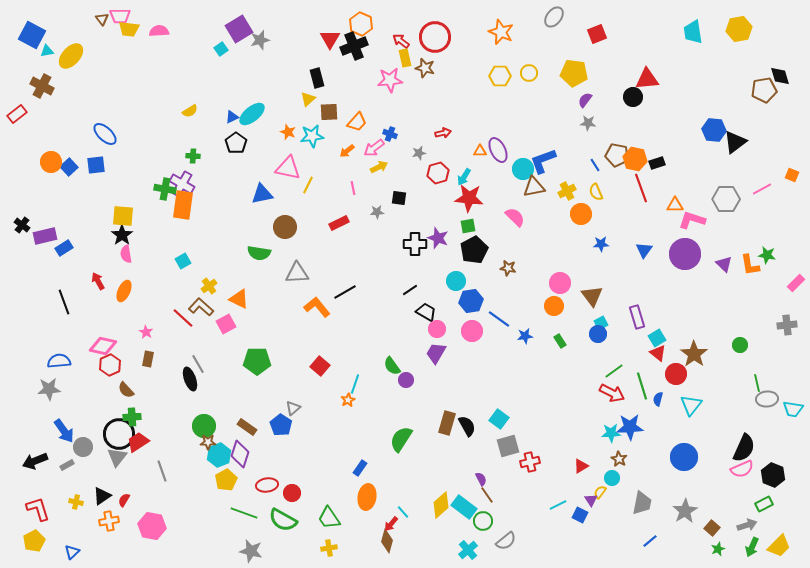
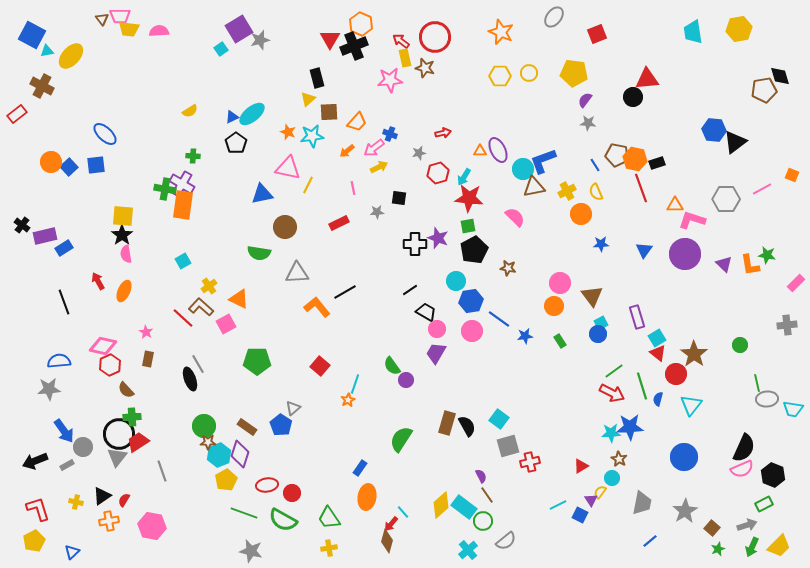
purple semicircle at (481, 479): moved 3 px up
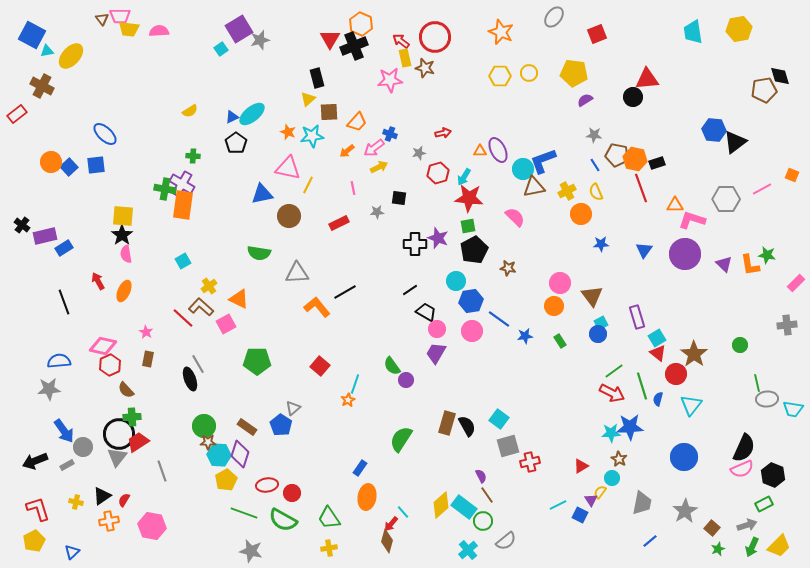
purple semicircle at (585, 100): rotated 21 degrees clockwise
gray star at (588, 123): moved 6 px right, 12 px down
brown circle at (285, 227): moved 4 px right, 11 px up
cyan hexagon at (219, 455): rotated 25 degrees clockwise
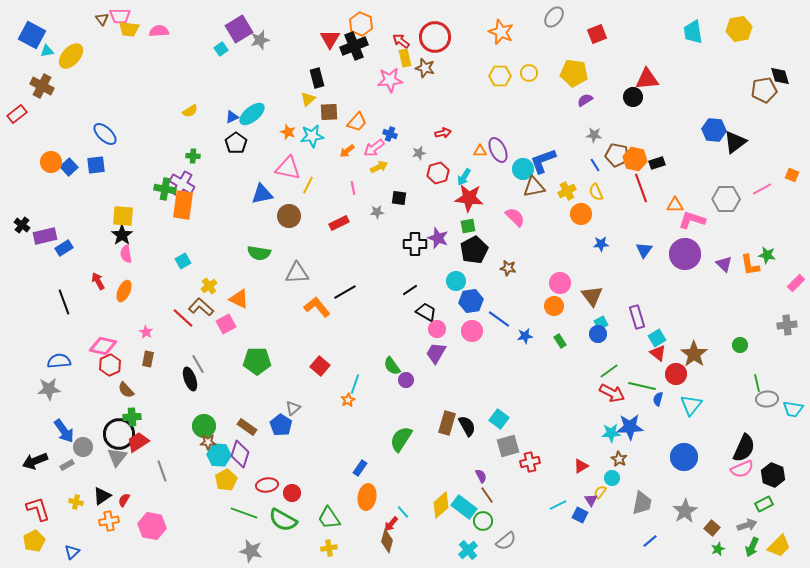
green line at (614, 371): moved 5 px left
green line at (642, 386): rotated 60 degrees counterclockwise
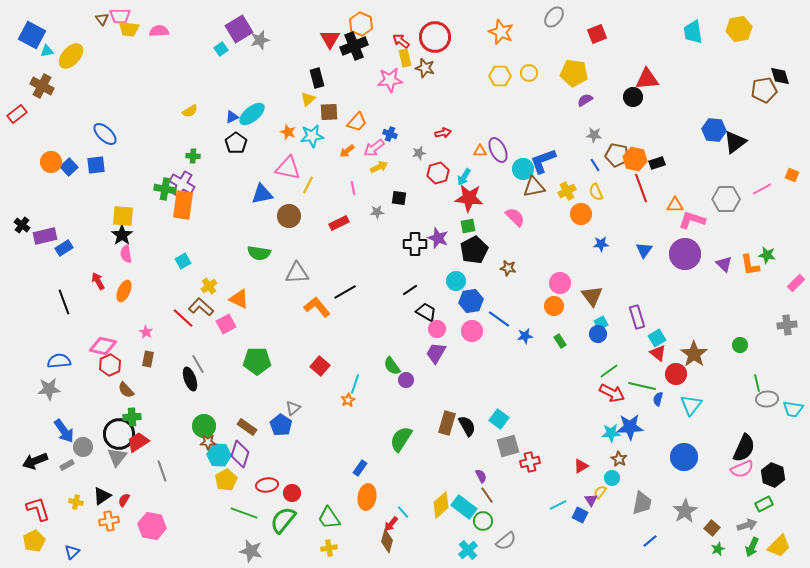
green semicircle at (283, 520): rotated 100 degrees clockwise
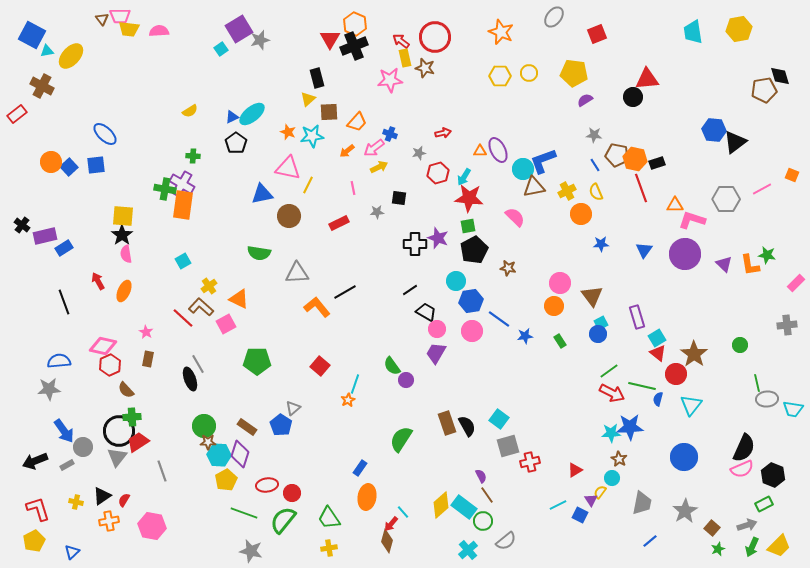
orange hexagon at (361, 24): moved 6 px left
brown rectangle at (447, 423): rotated 35 degrees counterclockwise
black circle at (119, 434): moved 3 px up
red triangle at (581, 466): moved 6 px left, 4 px down
